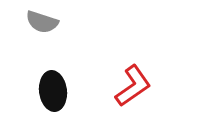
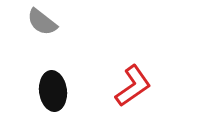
gray semicircle: rotated 20 degrees clockwise
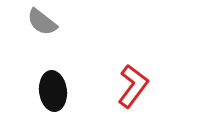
red L-shape: rotated 18 degrees counterclockwise
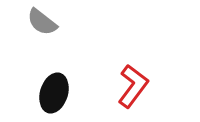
black ellipse: moved 1 px right, 2 px down; rotated 24 degrees clockwise
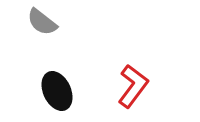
black ellipse: moved 3 px right, 2 px up; rotated 42 degrees counterclockwise
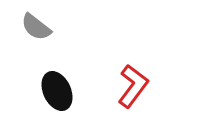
gray semicircle: moved 6 px left, 5 px down
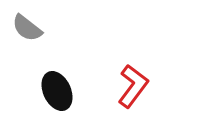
gray semicircle: moved 9 px left, 1 px down
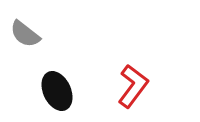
gray semicircle: moved 2 px left, 6 px down
